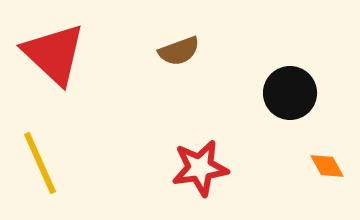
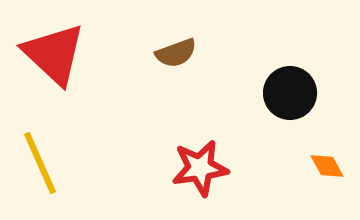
brown semicircle: moved 3 px left, 2 px down
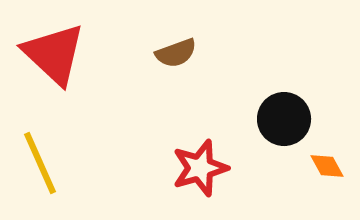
black circle: moved 6 px left, 26 px down
red star: rotated 8 degrees counterclockwise
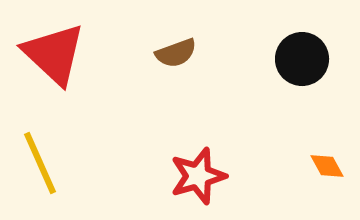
black circle: moved 18 px right, 60 px up
red star: moved 2 px left, 8 px down
